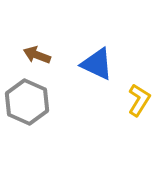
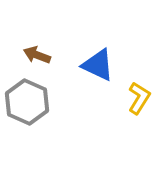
blue triangle: moved 1 px right, 1 px down
yellow L-shape: moved 2 px up
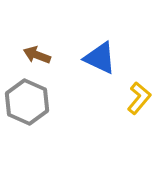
blue triangle: moved 2 px right, 7 px up
yellow L-shape: rotated 8 degrees clockwise
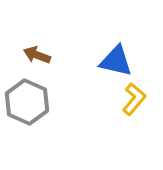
blue triangle: moved 16 px right, 3 px down; rotated 12 degrees counterclockwise
yellow L-shape: moved 5 px left, 1 px down
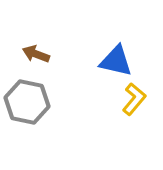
brown arrow: moved 1 px left, 1 px up
gray hexagon: rotated 12 degrees counterclockwise
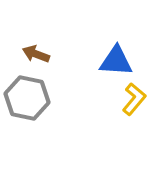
blue triangle: rotated 9 degrees counterclockwise
gray hexagon: moved 4 px up
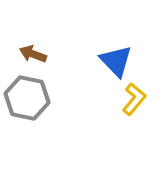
brown arrow: moved 3 px left
blue triangle: rotated 42 degrees clockwise
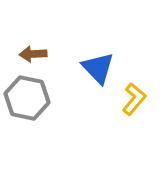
brown arrow: rotated 24 degrees counterclockwise
blue triangle: moved 18 px left, 7 px down
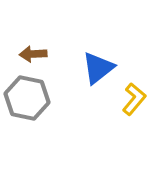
blue triangle: rotated 36 degrees clockwise
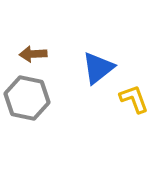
yellow L-shape: rotated 60 degrees counterclockwise
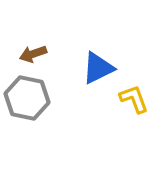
brown arrow: rotated 16 degrees counterclockwise
blue triangle: rotated 12 degrees clockwise
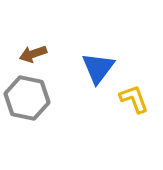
blue triangle: rotated 27 degrees counterclockwise
